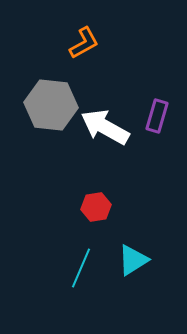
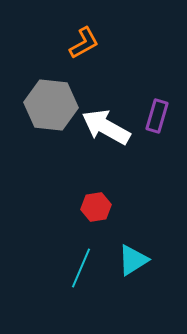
white arrow: moved 1 px right
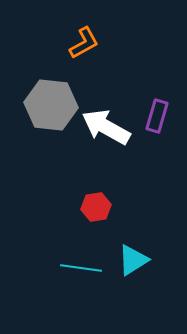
cyan line: rotated 75 degrees clockwise
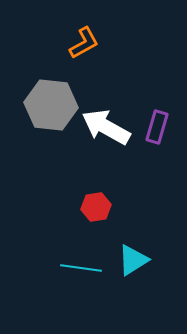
purple rectangle: moved 11 px down
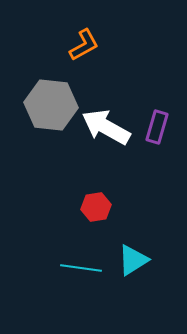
orange L-shape: moved 2 px down
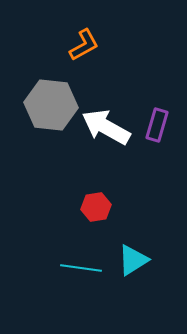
purple rectangle: moved 2 px up
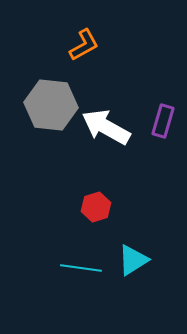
purple rectangle: moved 6 px right, 4 px up
red hexagon: rotated 8 degrees counterclockwise
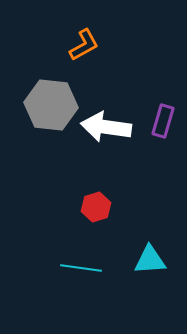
white arrow: rotated 21 degrees counterclockwise
cyan triangle: moved 17 px right; rotated 28 degrees clockwise
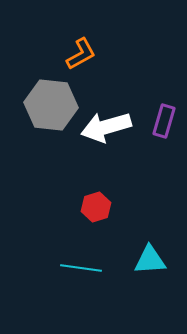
orange L-shape: moved 3 px left, 9 px down
purple rectangle: moved 1 px right
white arrow: rotated 24 degrees counterclockwise
